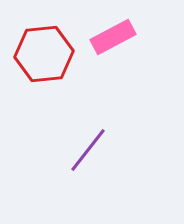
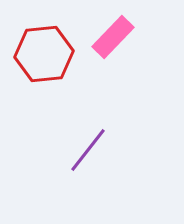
pink rectangle: rotated 18 degrees counterclockwise
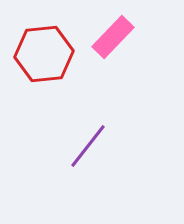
purple line: moved 4 px up
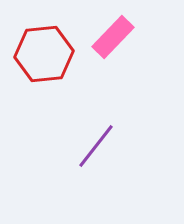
purple line: moved 8 px right
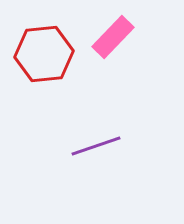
purple line: rotated 33 degrees clockwise
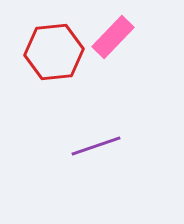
red hexagon: moved 10 px right, 2 px up
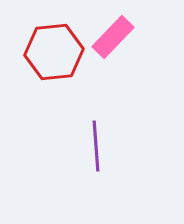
purple line: rotated 75 degrees counterclockwise
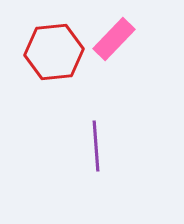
pink rectangle: moved 1 px right, 2 px down
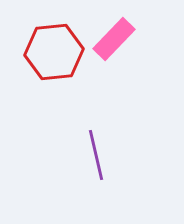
purple line: moved 9 px down; rotated 9 degrees counterclockwise
